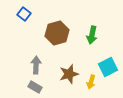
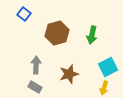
yellow arrow: moved 13 px right, 6 px down
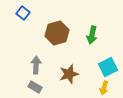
blue square: moved 1 px left, 1 px up
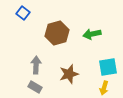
green arrow: moved 1 px up; rotated 66 degrees clockwise
cyan square: rotated 18 degrees clockwise
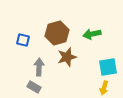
blue square: moved 27 px down; rotated 24 degrees counterclockwise
gray arrow: moved 3 px right, 2 px down
brown star: moved 2 px left, 17 px up
gray rectangle: moved 1 px left
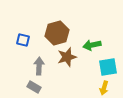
green arrow: moved 11 px down
gray arrow: moved 1 px up
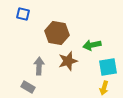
brown hexagon: rotated 25 degrees clockwise
blue square: moved 26 px up
brown star: moved 1 px right, 4 px down
gray rectangle: moved 6 px left
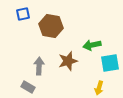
blue square: rotated 24 degrees counterclockwise
brown hexagon: moved 6 px left, 7 px up
cyan square: moved 2 px right, 4 px up
yellow arrow: moved 5 px left
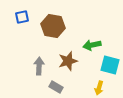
blue square: moved 1 px left, 3 px down
brown hexagon: moved 2 px right
cyan square: moved 2 px down; rotated 24 degrees clockwise
gray rectangle: moved 28 px right
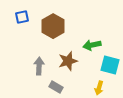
brown hexagon: rotated 20 degrees clockwise
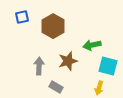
cyan square: moved 2 px left, 1 px down
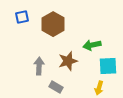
brown hexagon: moved 2 px up
cyan square: rotated 18 degrees counterclockwise
